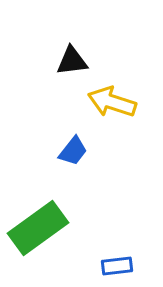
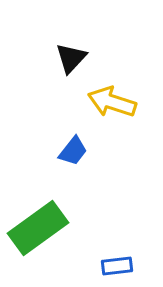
black triangle: moved 1 px left, 3 px up; rotated 40 degrees counterclockwise
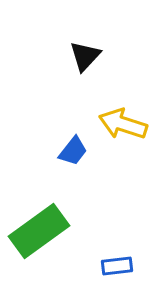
black triangle: moved 14 px right, 2 px up
yellow arrow: moved 11 px right, 22 px down
green rectangle: moved 1 px right, 3 px down
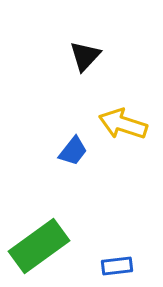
green rectangle: moved 15 px down
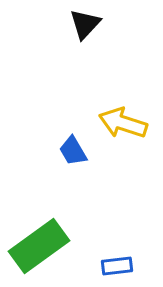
black triangle: moved 32 px up
yellow arrow: moved 1 px up
blue trapezoid: rotated 112 degrees clockwise
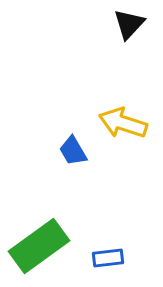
black triangle: moved 44 px right
blue rectangle: moved 9 px left, 8 px up
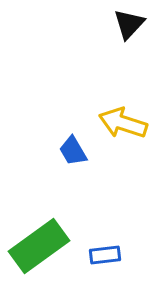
blue rectangle: moved 3 px left, 3 px up
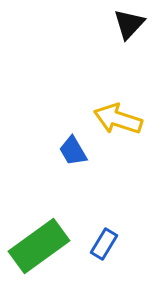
yellow arrow: moved 5 px left, 4 px up
blue rectangle: moved 1 px left, 11 px up; rotated 52 degrees counterclockwise
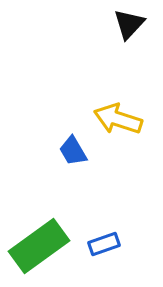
blue rectangle: rotated 40 degrees clockwise
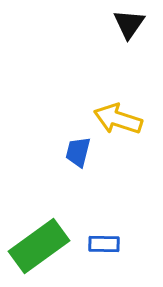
black triangle: rotated 8 degrees counterclockwise
blue trapezoid: moved 5 px right, 1 px down; rotated 44 degrees clockwise
blue rectangle: rotated 20 degrees clockwise
